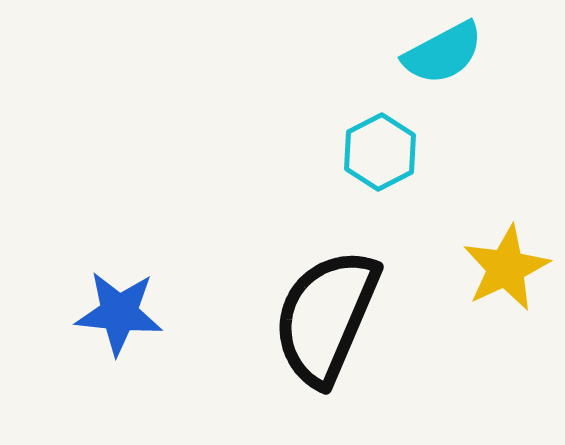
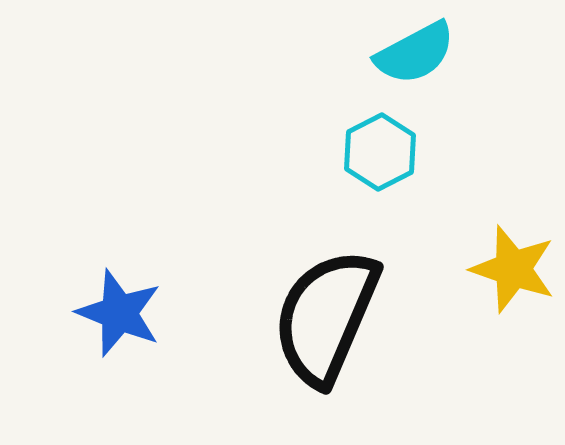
cyan semicircle: moved 28 px left
yellow star: moved 7 px right, 1 px down; rotated 28 degrees counterclockwise
blue star: rotated 16 degrees clockwise
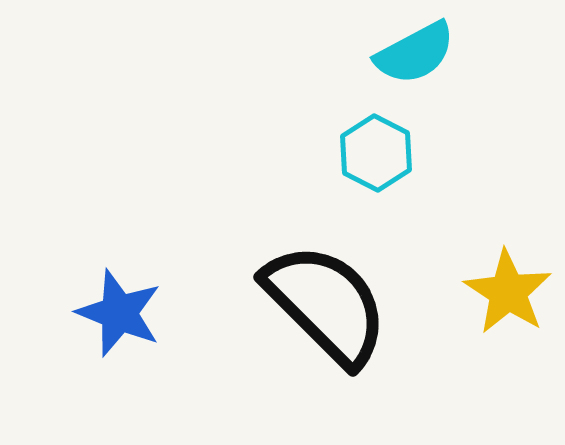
cyan hexagon: moved 4 px left, 1 px down; rotated 6 degrees counterclockwise
yellow star: moved 5 px left, 23 px down; rotated 14 degrees clockwise
black semicircle: moved 13 px up; rotated 112 degrees clockwise
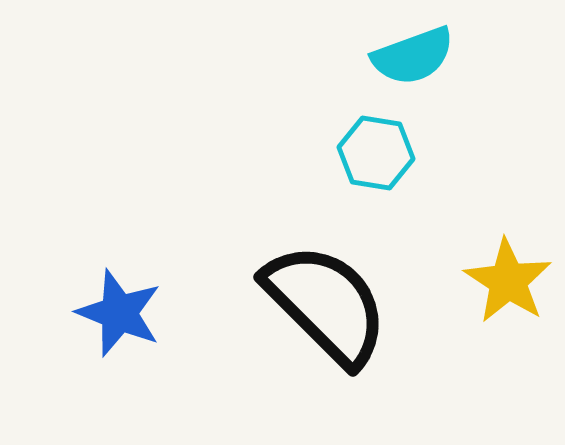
cyan semicircle: moved 2 px left, 3 px down; rotated 8 degrees clockwise
cyan hexagon: rotated 18 degrees counterclockwise
yellow star: moved 11 px up
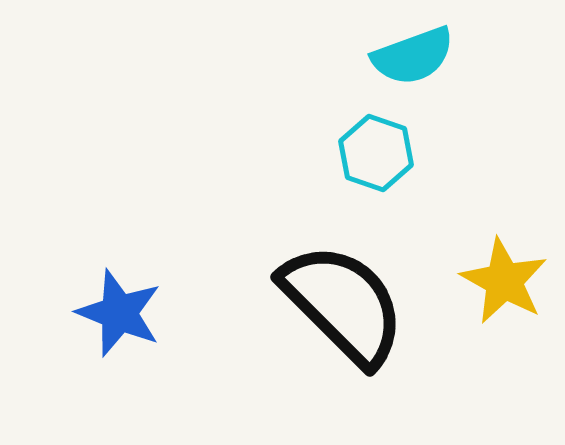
cyan hexagon: rotated 10 degrees clockwise
yellow star: moved 4 px left; rotated 4 degrees counterclockwise
black semicircle: moved 17 px right
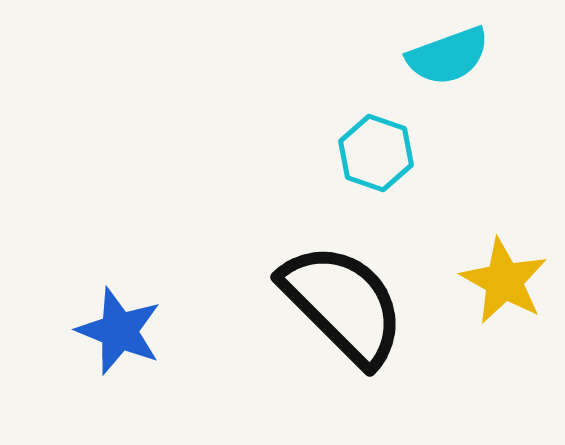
cyan semicircle: moved 35 px right
blue star: moved 18 px down
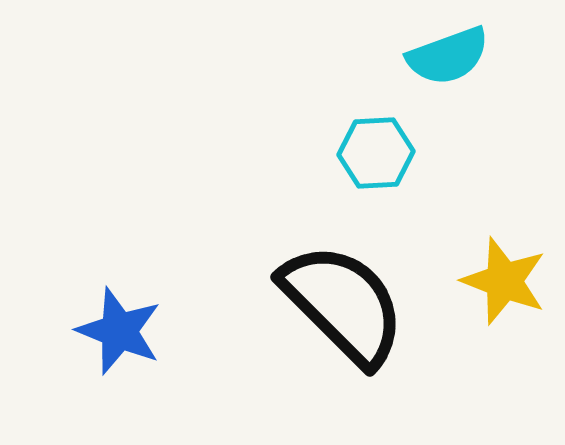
cyan hexagon: rotated 22 degrees counterclockwise
yellow star: rotated 8 degrees counterclockwise
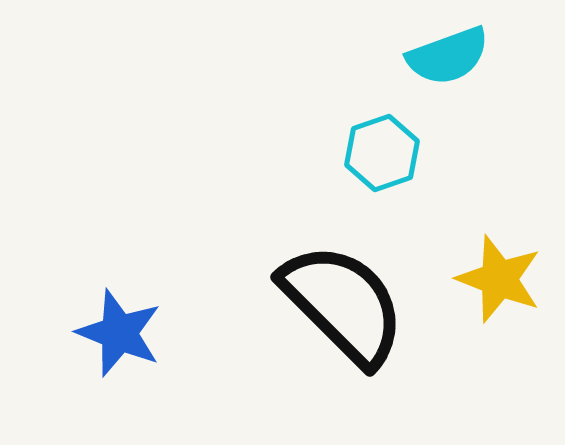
cyan hexagon: moved 6 px right; rotated 16 degrees counterclockwise
yellow star: moved 5 px left, 2 px up
blue star: moved 2 px down
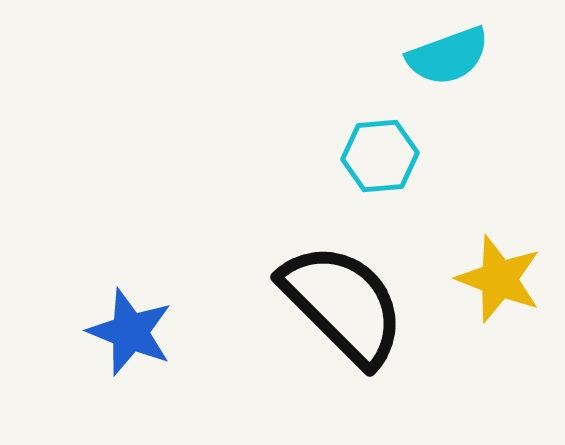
cyan hexagon: moved 2 px left, 3 px down; rotated 14 degrees clockwise
blue star: moved 11 px right, 1 px up
